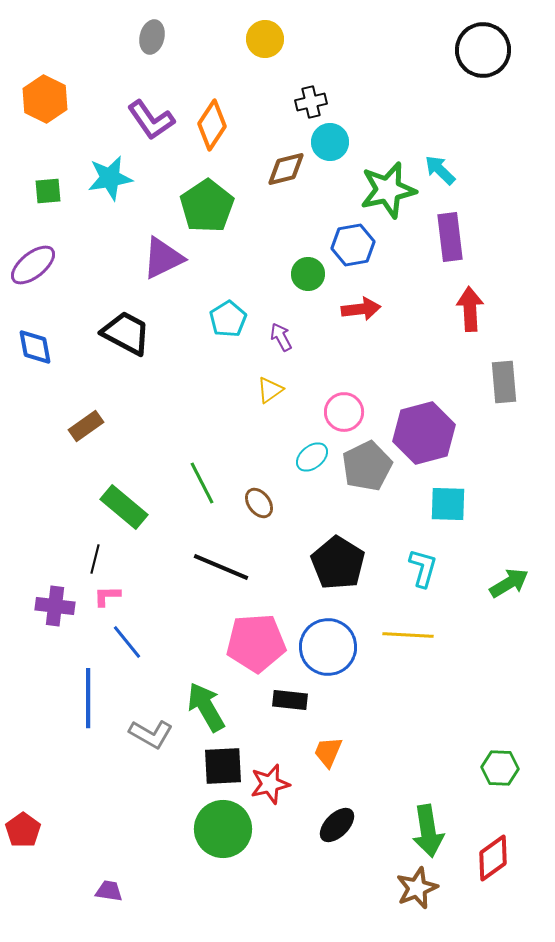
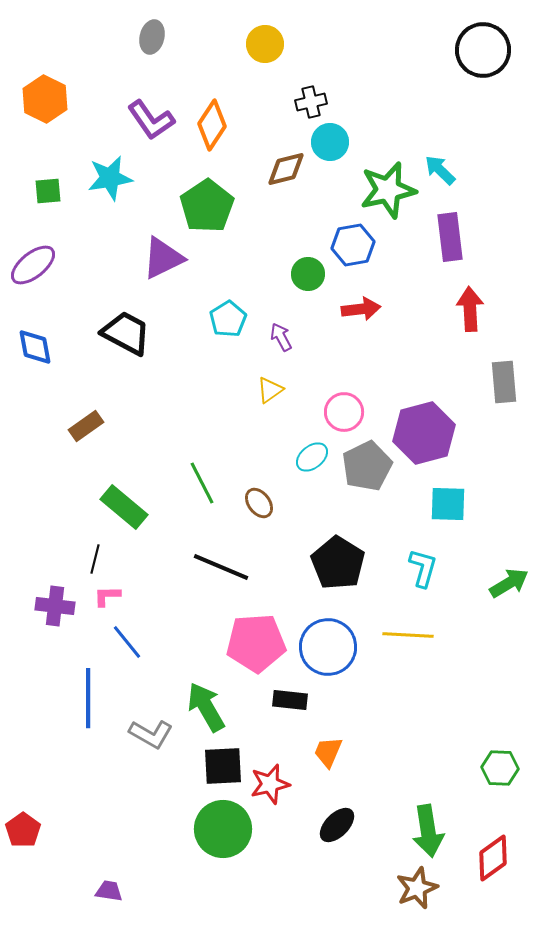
yellow circle at (265, 39): moved 5 px down
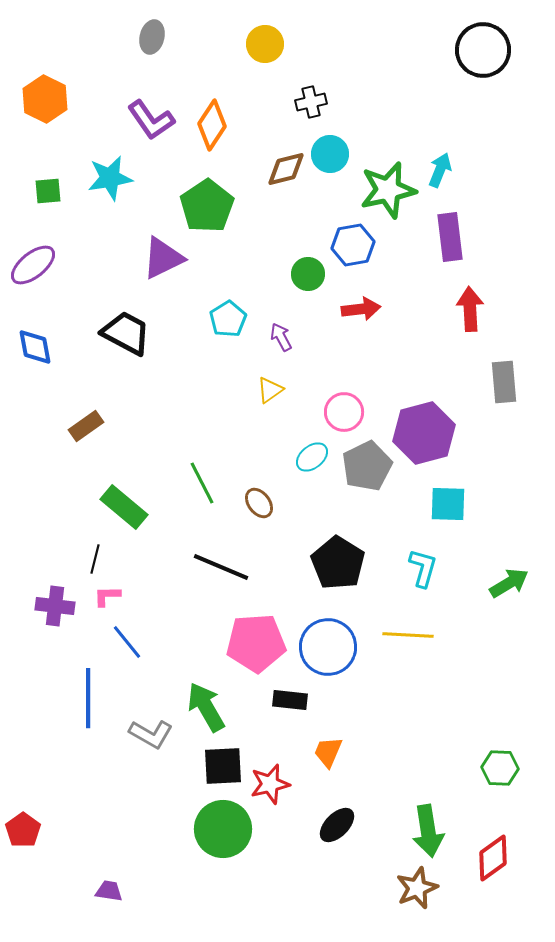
cyan circle at (330, 142): moved 12 px down
cyan arrow at (440, 170): rotated 68 degrees clockwise
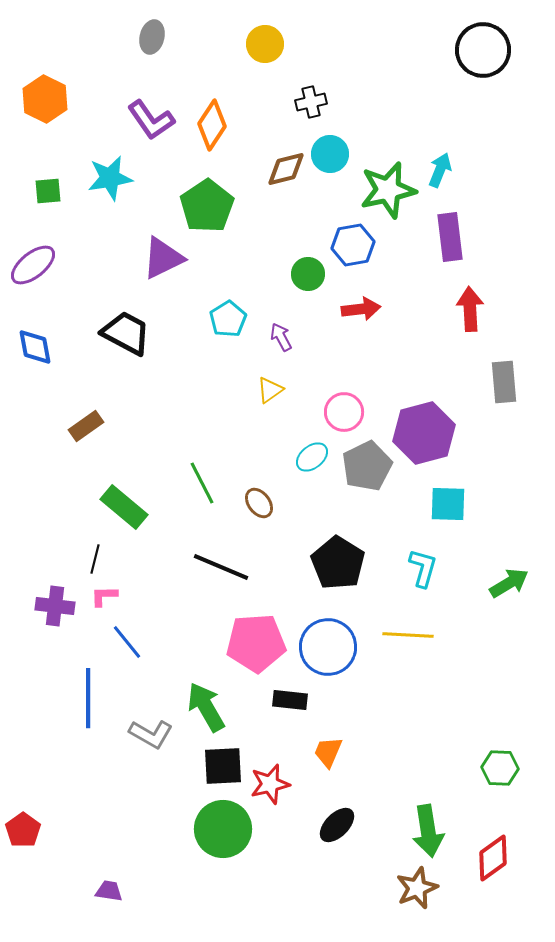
pink L-shape at (107, 596): moved 3 px left
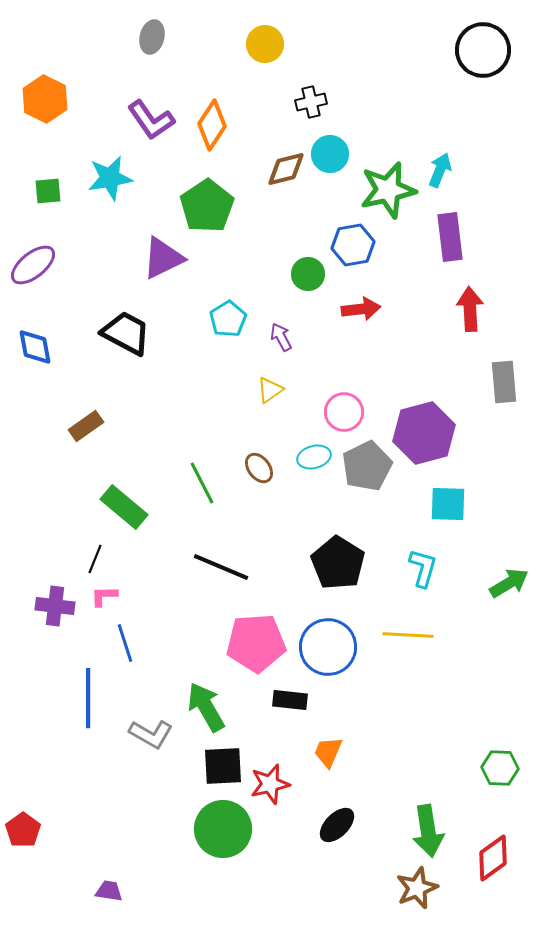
cyan ellipse at (312, 457): moved 2 px right; rotated 24 degrees clockwise
brown ellipse at (259, 503): moved 35 px up
black line at (95, 559): rotated 8 degrees clockwise
blue line at (127, 642): moved 2 px left, 1 px down; rotated 21 degrees clockwise
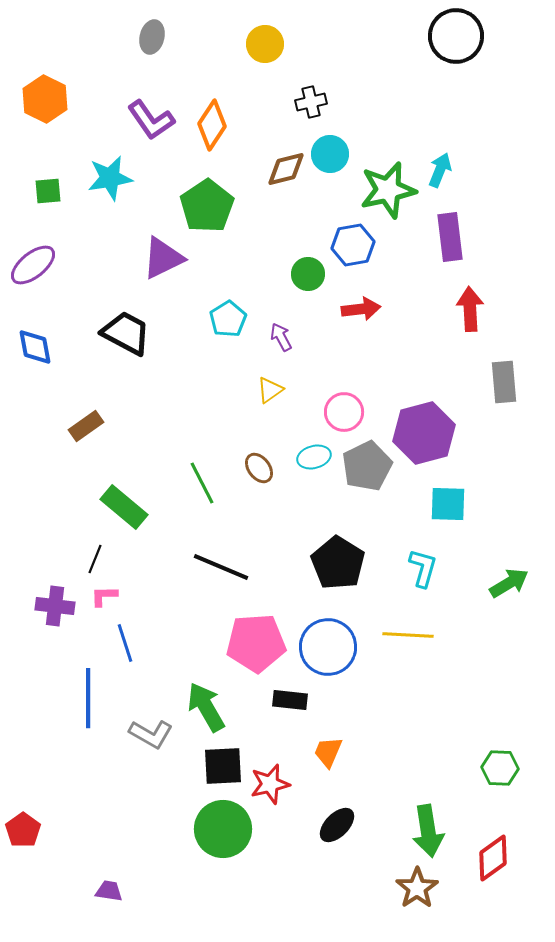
black circle at (483, 50): moved 27 px left, 14 px up
brown star at (417, 888): rotated 12 degrees counterclockwise
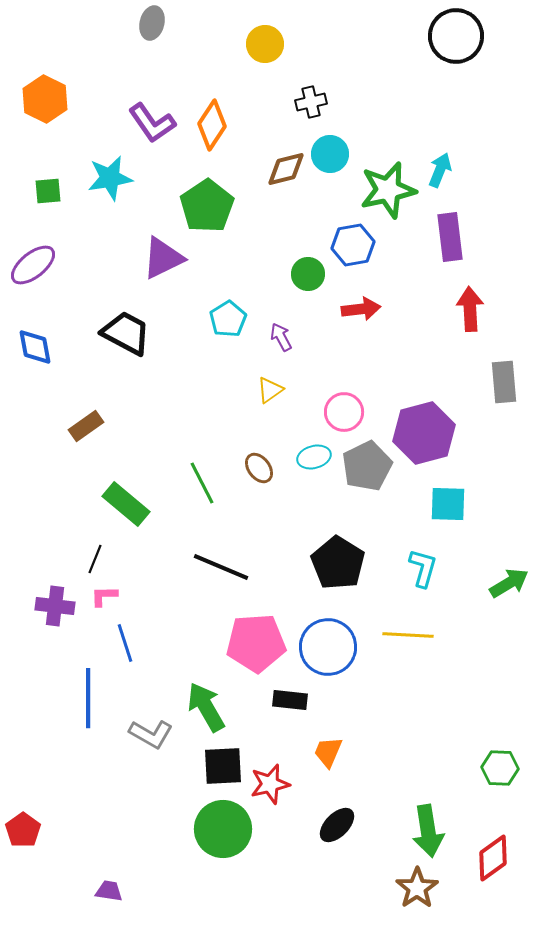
gray ellipse at (152, 37): moved 14 px up
purple L-shape at (151, 120): moved 1 px right, 3 px down
green rectangle at (124, 507): moved 2 px right, 3 px up
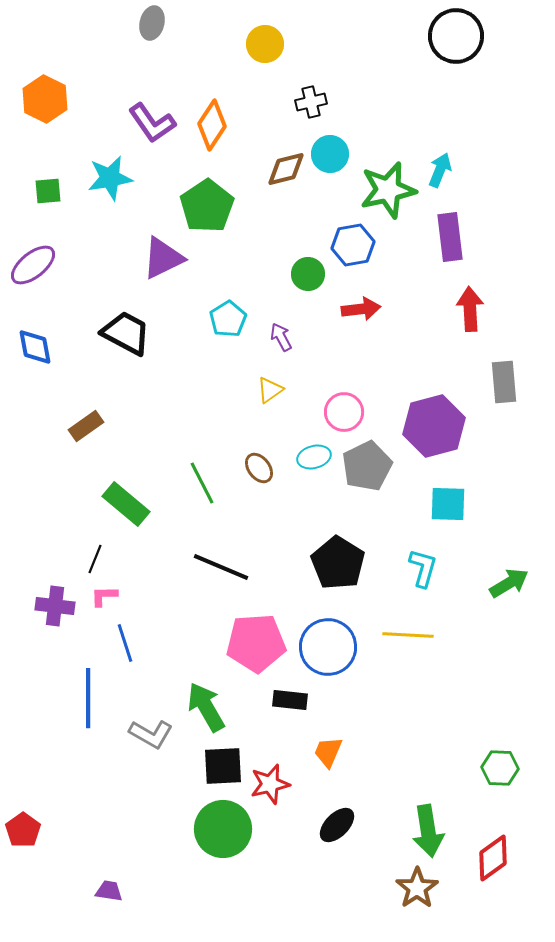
purple hexagon at (424, 433): moved 10 px right, 7 px up
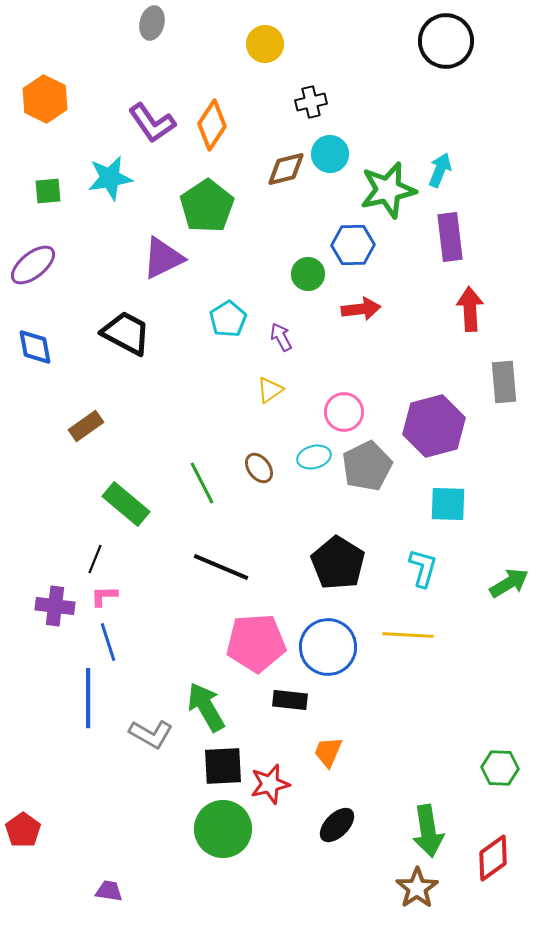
black circle at (456, 36): moved 10 px left, 5 px down
blue hexagon at (353, 245): rotated 9 degrees clockwise
blue line at (125, 643): moved 17 px left, 1 px up
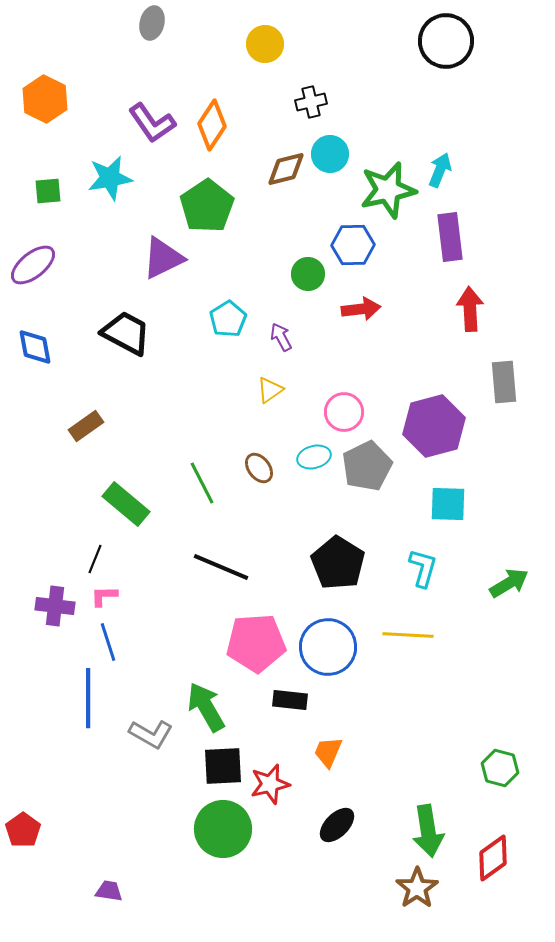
green hexagon at (500, 768): rotated 12 degrees clockwise
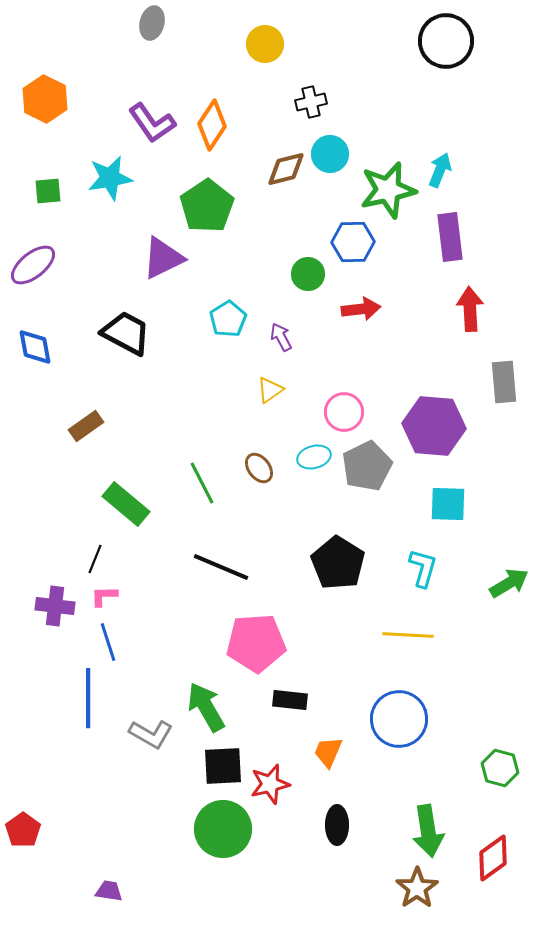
blue hexagon at (353, 245): moved 3 px up
purple hexagon at (434, 426): rotated 20 degrees clockwise
blue circle at (328, 647): moved 71 px right, 72 px down
black ellipse at (337, 825): rotated 45 degrees counterclockwise
